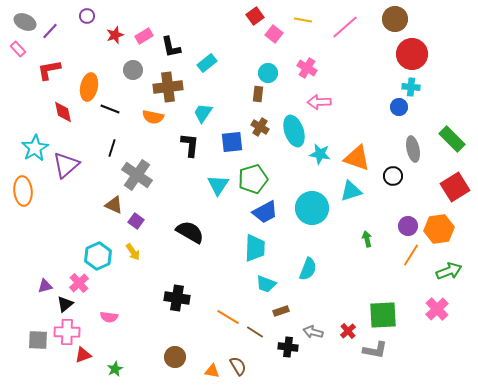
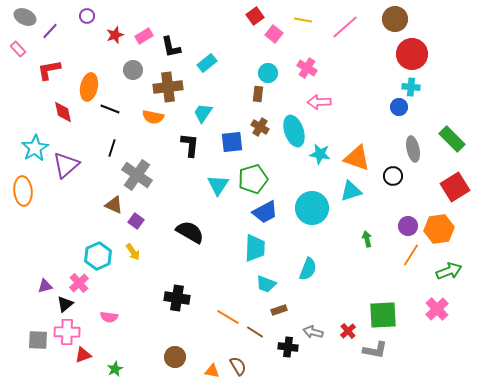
gray ellipse at (25, 22): moved 5 px up
brown rectangle at (281, 311): moved 2 px left, 1 px up
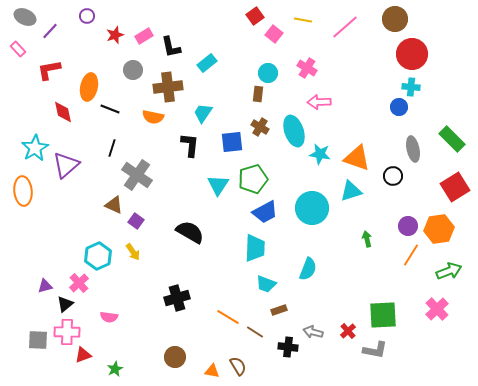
black cross at (177, 298): rotated 25 degrees counterclockwise
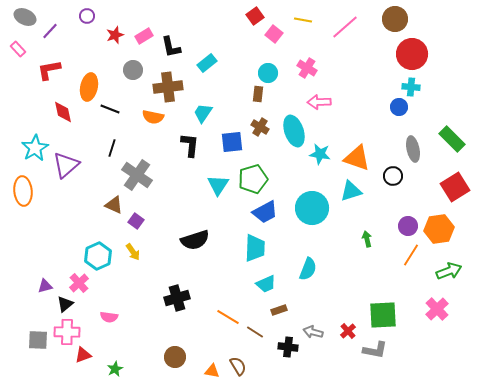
black semicircle at (190, 232): moved 5 px right, 8 px down; rotated 132 degrees clockwise
cyan trapezoid at (266, 284): rotated 45 degrees counterclockwise
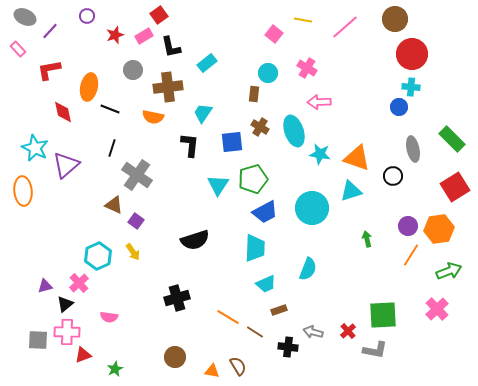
red square at (255, 16): moved 96 px left, 1 px up
brown rectangle at (258, 94): moved 4 px left
cyan star at (35, 148): rotated 16 degrees counterclockwise
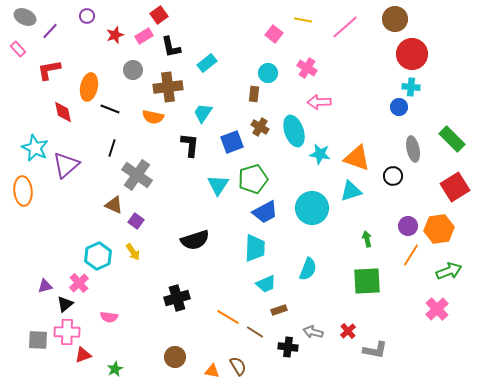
blue square at (232, 142): rotated 15 degrees counterclockwise
green square at (383, 315): moved 16 px left, 34 px up
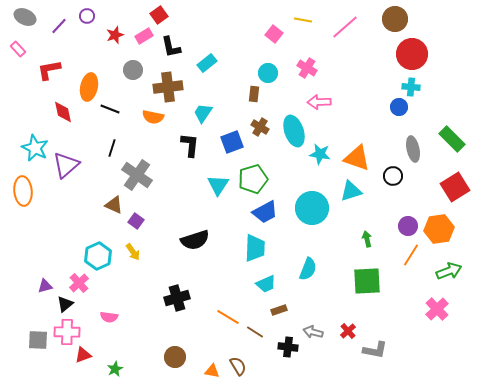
purple line at (50, 31): moved 9 px right, 5 px up
